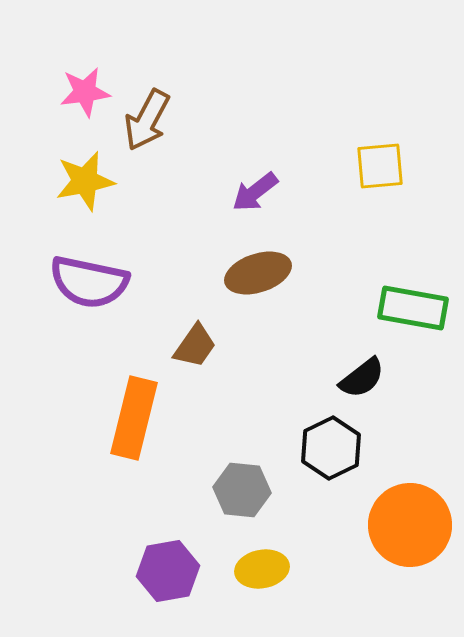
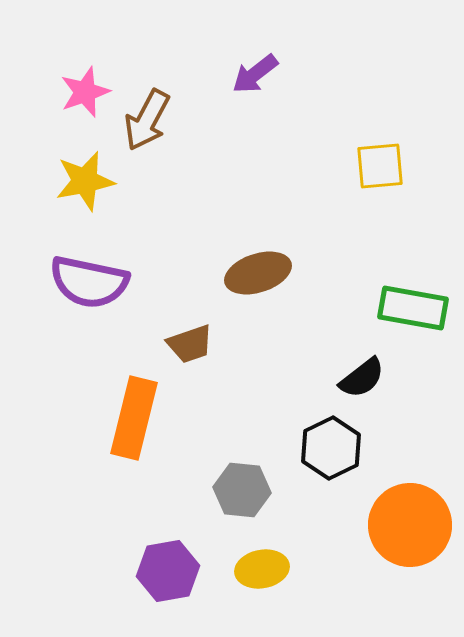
pink star: rotated 12 degrees counterclockwise
purple arrow: moved 118 px up
brown trapezoid: moved 5 px left, 2 px up; rotated 36 degrees clockwise
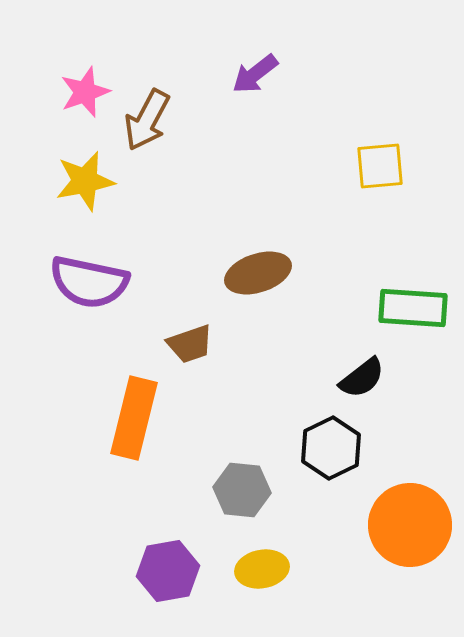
green rectangle: rotated 6 degrees counterclockwise
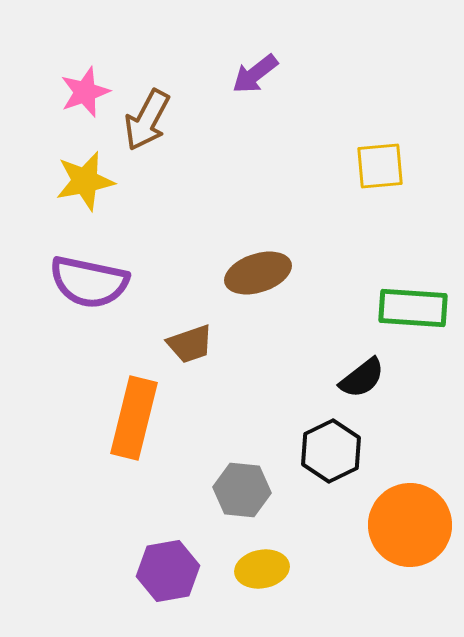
black hexagon: moved 3 px down
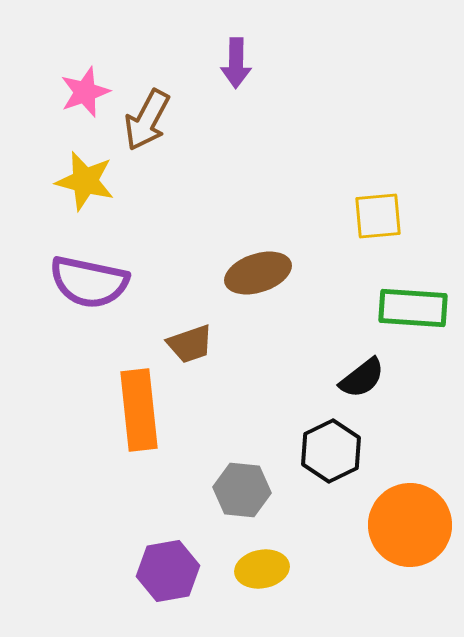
purple arrow: moved 19 px left, 11 px up; rotated 51 degrees counterclockwise
yellow square: moved 2 px left, 50 px down
yellow star: rotated 26 degrees clockwise
orange rectangle: moved 5 px right, 8 px up; rotated 20 degrees counterclockwise
